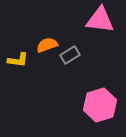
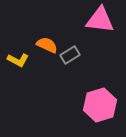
orange semicircle: rotated 45 degrees clockwise
yellow L-shape: rotated 20 degrees clockwise
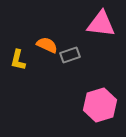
pink triangle: moved 1 px right, 4 px down
gray rectangle: rotated 12 degrees clockwise
yellow L-shape: rotated 75 degrees clockwise
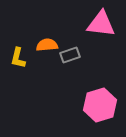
orange semicircle: rotated 30 degrees counterclockwise
yellow L-shape: moved 2 px up
